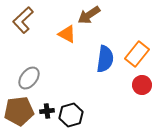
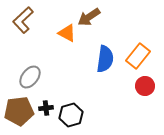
brown arrow: moved 2 px down
orange triangle: moved 1 px up
orange rectangle: moved 1 px right, 2 px down
gray ellipse: moved 1 px right, 1 px up
red circle: moved 3 px right, 1 px down
black cross: moved 1 px left, 3 px up
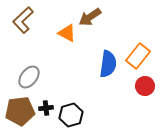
brown arrow: moved 1 px right
blue semicircle: moved 3 px right, 5 px down
gray ellipse: moved 1 px left
brown pentagon: moved 1 px right
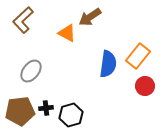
gray ellipse: moved 2 px right, 6 px up
